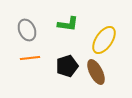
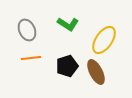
green L-shape: rotated 25 degrees clockwise
orange line: moved 1 px right
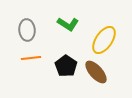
gray ellipse: rotated 20 degrees clockwise
black pentagon: moved 1 px left; rotated 20 degrees counterclockwise
brown ellipse: rotated 15 degrees counterclockwise
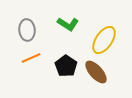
orange line: rotated 18 degrees counterclockwise
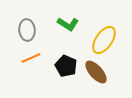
black pentagon: rotated 10 degrees counterclockwise
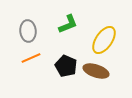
green L-shape: rotated 55 degrees counterclockwise
gray ellipse: moved 1 px right, 1 px down
brown ellipse: moved 1 px up; rotated 30 degrees counterclockwise
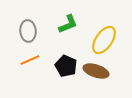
orange line: moved 1 px left, 2 px down
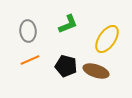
yellow ellipse: moved 3 px right, 1 px up
black pentagon: rotated 10 degrees counterclockwise
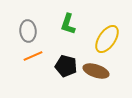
green L-shape: rotated 130 degrees clockwise
orange line: moved 3 px right, 4 px up
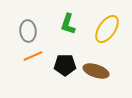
yellow ellipse: moved 10 px up
black pentagon: moved 1 px left, 1 px up; rotated 15 degrees counterclockwise
